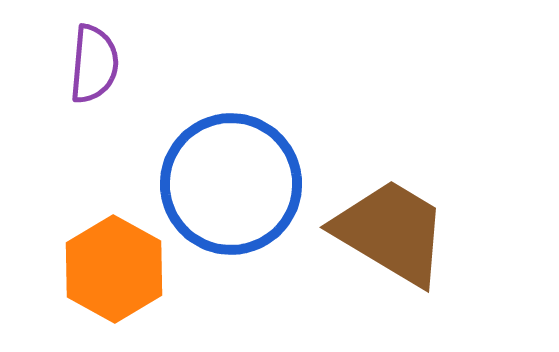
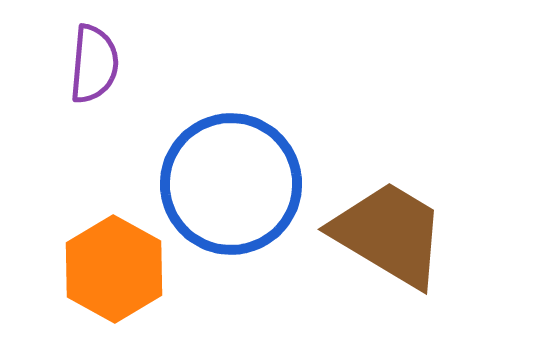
brown trapezoid: moved 2 px left, 2 px down
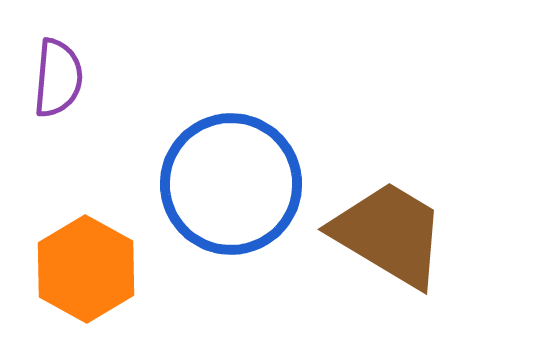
purple semicircle: moved 36 px left, 14 px down
orange hexagon: moved 28 px left
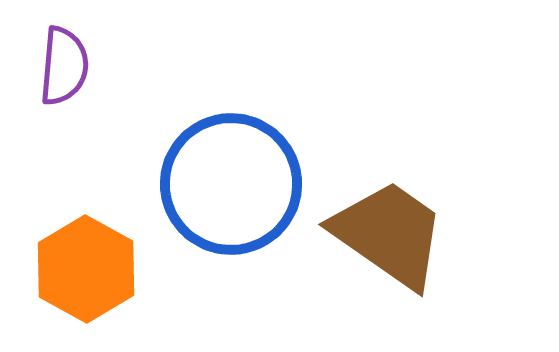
purple semicircle: moved 6 px right, 12 px up
brown trapezoid: rotated 4 degrees clockwise
